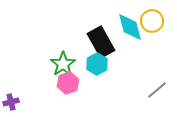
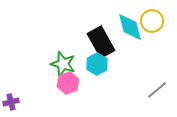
green star: rotated 20 degrees counterclockwise
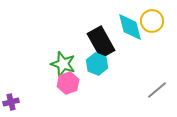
cyan hexagon: rotated 10 degrees counterclockwise
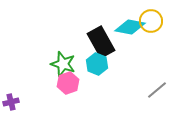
yellow circle: moved 1 px left
cyan diamond: rotated 64 degrees counterclockwise
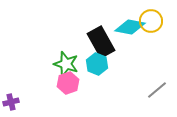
green star: moved 3 px right
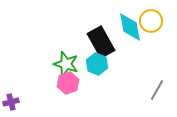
cyan diamond: rotated 68 degrees clockwise
gray line: rotated 20 degrees counterclockwise
